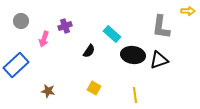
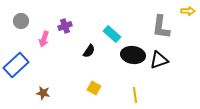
brown star: moved 5 px left, 2 px down
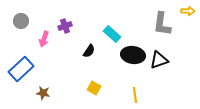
gray L-shape: moved 1 px right, 3 px up
blue rectangle: moved 5 px right, 4 px down
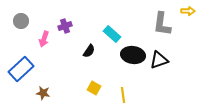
yellow line: moved 12 px left
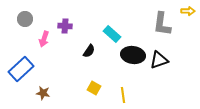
gray circle: moved 4 px right, 2 px up
purple cross: rotated 24 degrees clockwise
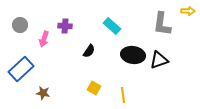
gray circle: moved 5 px left, 6 px down
cyan rectangle: moved 8 px up
